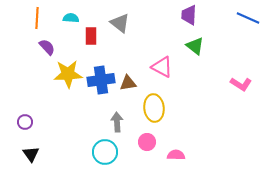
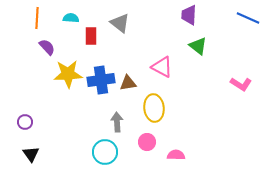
green triangle: moved 3 px right
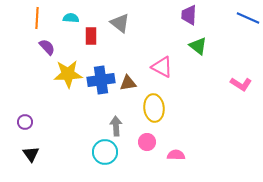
gray arrow: moved 1 px left, 4 px down
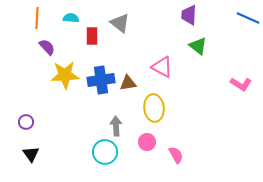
red rectangle: moved 1 px right
yellow star: moved 3 px left, 1 px down
purple circle: moved 1 px right
pink semicircle: rotated 60 degrees clockwise
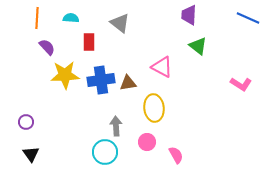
red rectangle: moved 3 px left, 6 px down
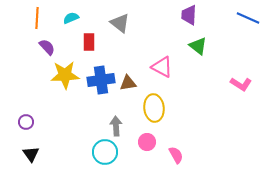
cyan semicircle: rotated 28 degrees counterclockwise
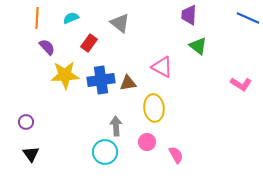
red rectangle: moved 1 px down; rotated 36 degrees clockwise
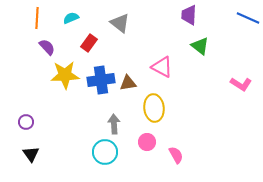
green triangle: moved 2 px right
gray arrow: moved 2 px left, 2 px up
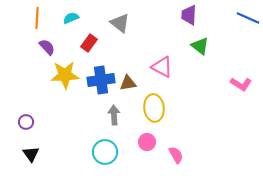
gray arrow: moved 9 px up
